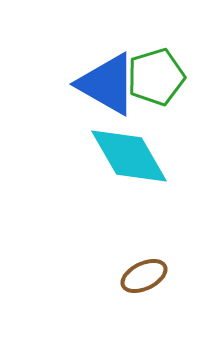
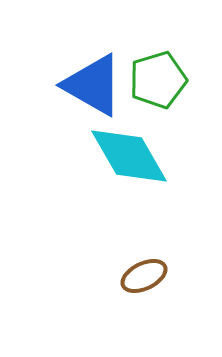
green pentagon: moved 2 px right, 3 px down
blue triangle: moved 14 px left, 1 px down
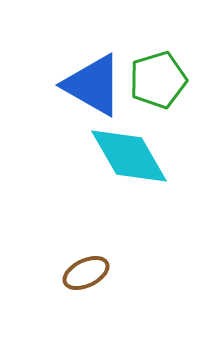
brown ellipse: moved 58 px left, 3 px up
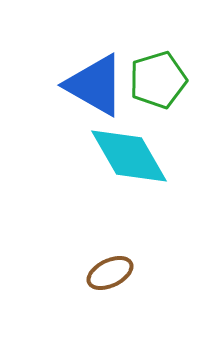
blue triangle: moved 2 px right
brown ellipse: moved 24 px right
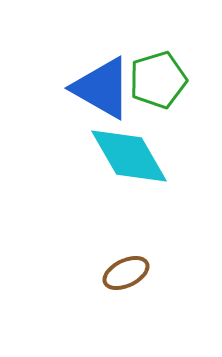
blue triangle: moved 7 px right, 3 px down
brown ellipse: moved 16 px right
